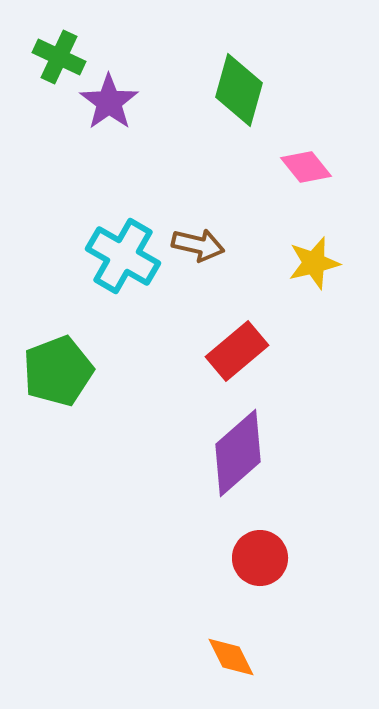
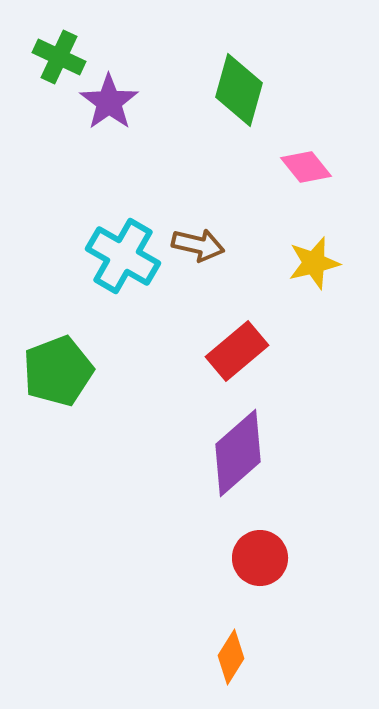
orange diamond: rotated 58 degrees clockwise
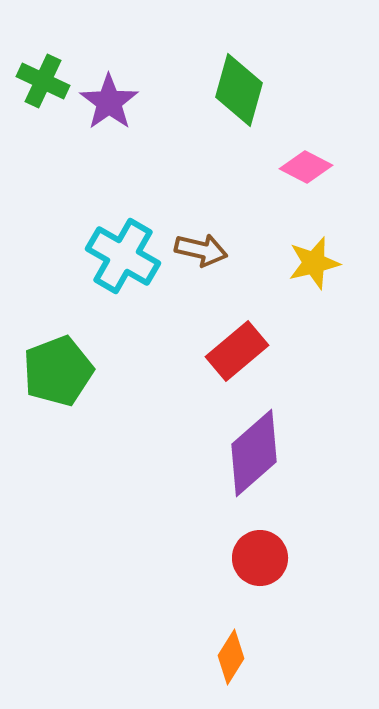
green cross: moved 16 px left, 24 px down
pink diamond: rotated 24 degrees counterclockwise
brown arrow: moved 3 px right, 5 px down
purple diamond: moved 16 px right
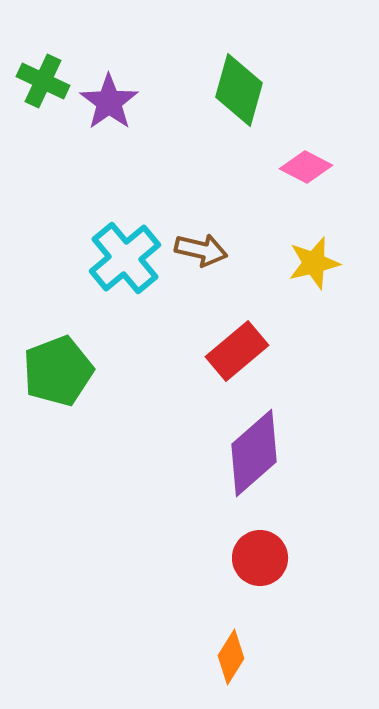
cyan cross: moved 2 px right, 2 px down; rotated 20 degrees clockwise
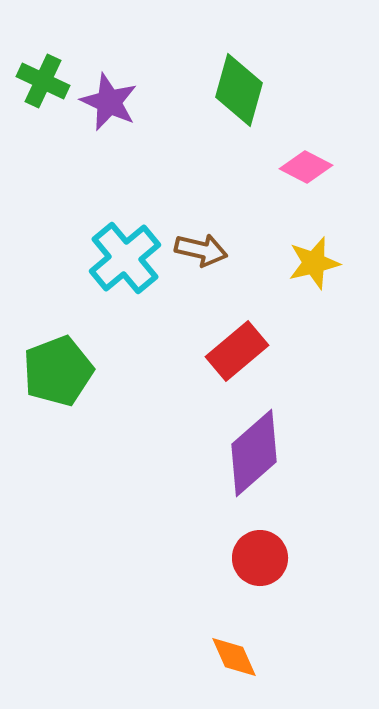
purple star: rotated 12 degrees counterclockwise
orange diamond: moved 3 px right; rotated 56 degrees counterclockwise
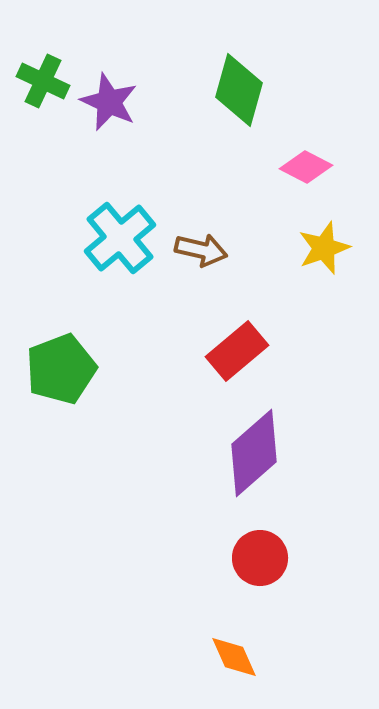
cyan cross: moved 5 px left, 20 px up
yellow star: moved 10 px right, 15 px up; rotated 6 degrees counterclockwise
green pentagon: moved 3 px right, 2 px up
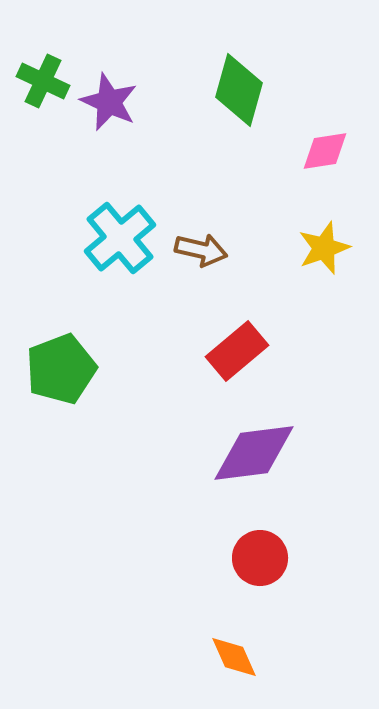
pink diamond: moved 19 px right, 16 px up; rotated 36 degrees counterclockwise
purple diamond: rotated 34 degrees clockwise
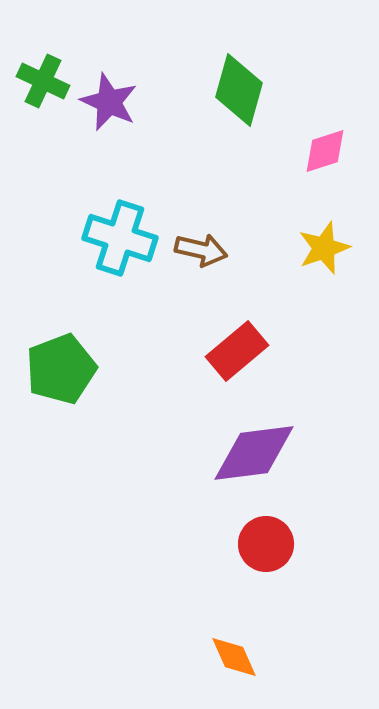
pink diamond: rotated 9 degrees counterclockwise
cyan cross: rotated 32 degrees counterclockwise
red circle: moved 6 px right, 14 px up
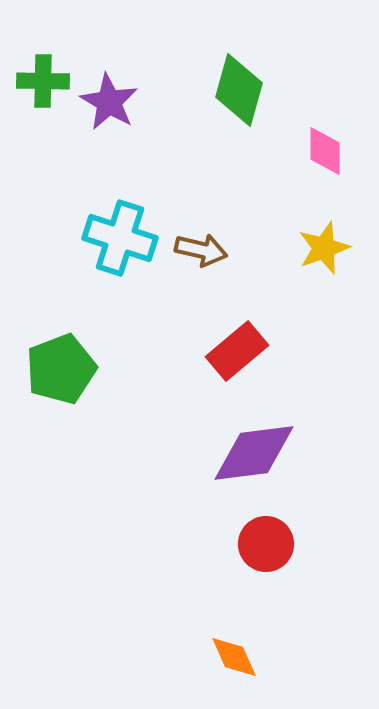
green cross: rotated 24 degrees counterclockwise
purple star: rotated 6 degrees clockwise
pink diamond: rotated 72 degrees counterclockwise
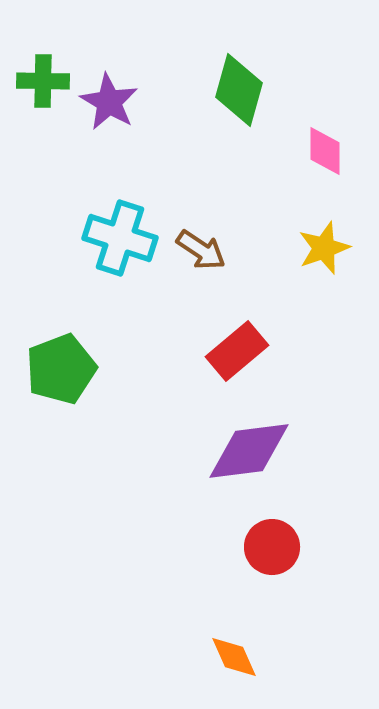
brown arrow: rotated 21 degrees clockwise
purple diamond: moved 5 px left, 2 px up
red circle: moved 6 px right, 3 px down
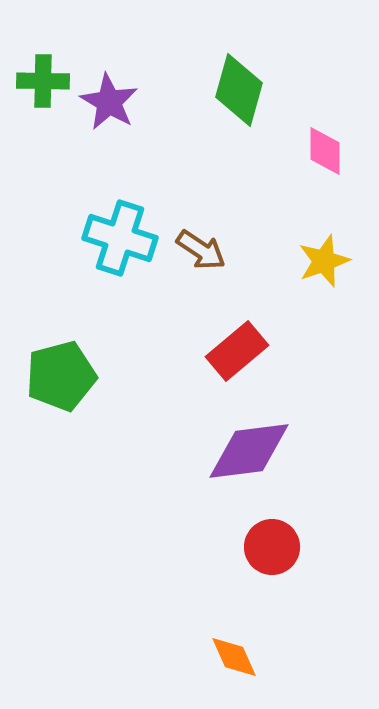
yellow star: moved 13 px down
green pentagon: moved 7 px down; rotated 6 degrees clockwise
